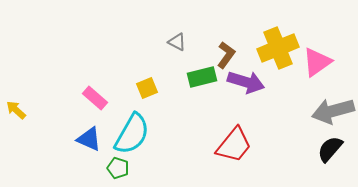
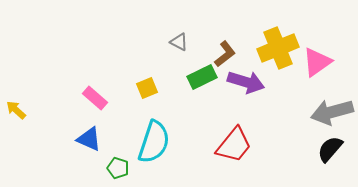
gray triangle: moved 2 px right
brown L-shape: moved 1 px left, 1 px up; rotated 16 degrees clockwise
green rectangle: rotated 12 degrees counterclockwise
gray arrow: moved 1 px left, 1 px down
cyan semicircle: moved 22 px right, 8 px down; rotated 12 degrees counterclockwise
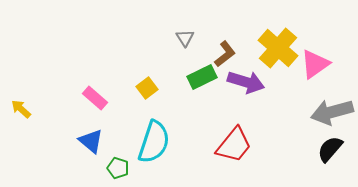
gray triangle: moved 6 px right, 4 px up; rotated 30 degrees clockwise
yellow cross: rotated 27 degrees counterclockwise
pink triangle: moved 2 px left, 2 px down
yellow square: rotated 15 degrees counterclockwise
yellow arrow: moved 5 px right, 1 px up
blue triangle: moved 2 px right, 2 px down; rotated 16 degrees clockwise
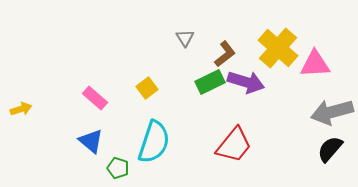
pink triangle: rotated 32 degrees clockwise
green rectangle: moved 8 px right, 5 px down
yellow arrow: rotated 120 degrees clockwise
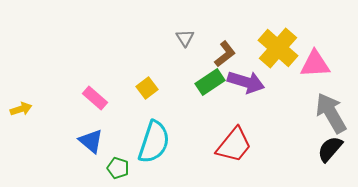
green rectangle: rotated 8 degrees counterclockwise
gray arrow: moved 1 px left, 1 px down; rotated 75 degrees clockwise
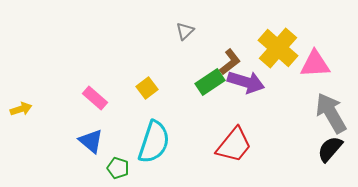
gray triangle: moved 7 px up; rotated 18 degrees clockwise
brown L-shape: moved 5 px right, 8 px down
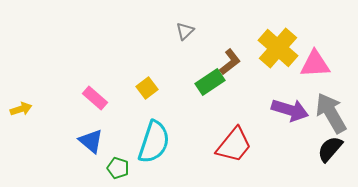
purple arrow: moved 44 px right, 28 px down
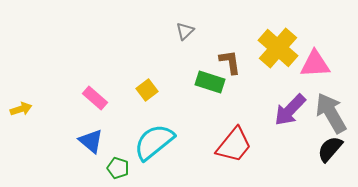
brown L-shape: rotated 60 degrees counterclockwise
green rectangle: rotated 52 degrees clockwise
yellow square: moved 2 px down
purple arrow: rotated 117 degrees clockwise
cyan semicircle: rotated 147 degrees counterclockwise
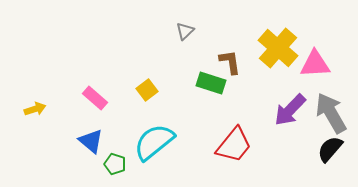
green rectangle: moved 1 px right, 1 px down
yellow arrow: moved 14 px right
green pentagon: moved 3 px left, 4 px up
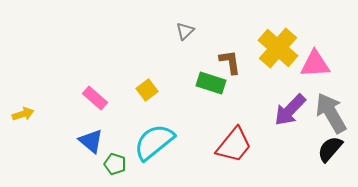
yellow arrow: moved 12 px left, 5 px down
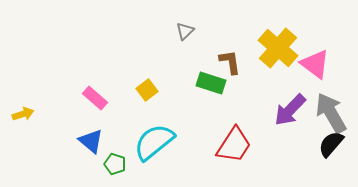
pink triangle: rotated 40 degrees clockwise
red trapezoid: rotated 6 degrees counterclockwise
black semicircle: moved 1 px right, 5 px up
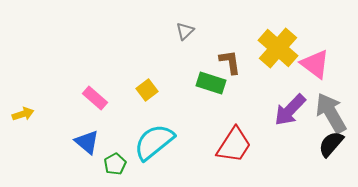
blue triangle: moved 4 px left, 1 px down
green pentagon: rotated 25 degrees clockwise
